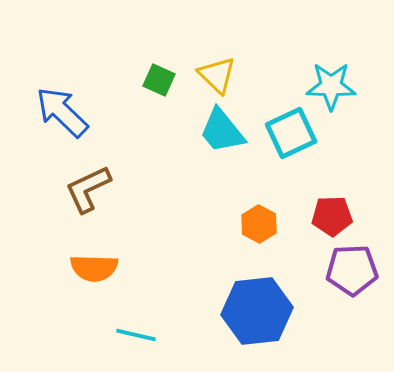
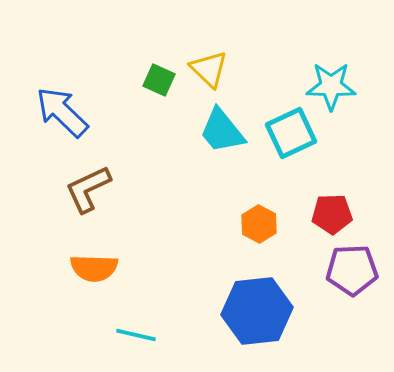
yellow triangle: moved 8 px left, 6 px up
red pentagon: moved 2 px up
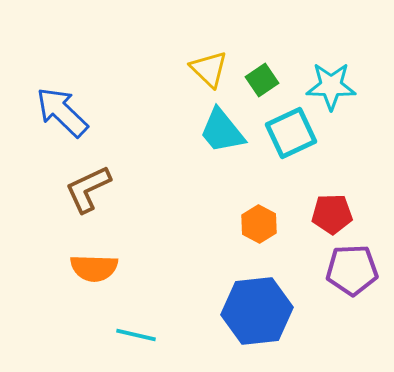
green square: moved 103 px right; rotated 32 degrees clockwise
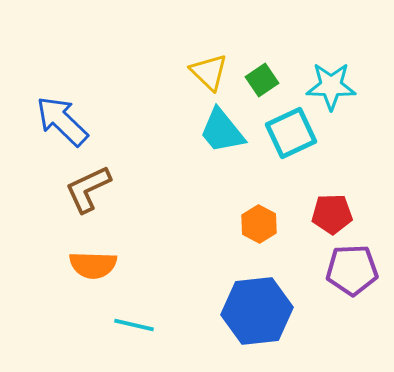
yellow triangle: moved 3 px down
blue arrow: moved 9 px down
orange semicircle: moved 1 px left, 3 px up
cyan line: moved 2 px left, 10 px up
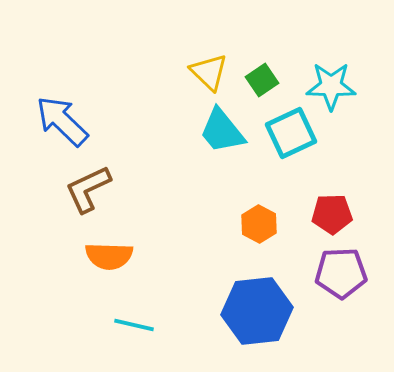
orange semicircle: moved 16 px right, 9 px up
purple pentagon: moved 11 px left, 3 px down
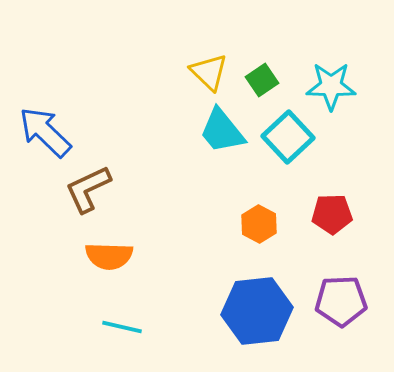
blue arrow: moved 17 px left, 11 px down
cyan square: moved 3 px left, 4 px down; rotated 18 degrees counterclockwise
purple pentagon: moved 28 px down
cyan line: moved 12 px left, 2 px down
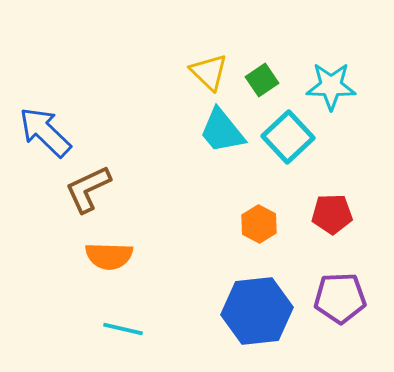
purple pentagon: moved 1 px left, 3 px up
cyan line: moved 1 px right, 2 px down
